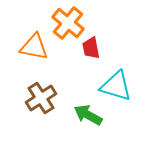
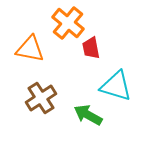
orange triangle: moved 4 px left, 2 px down
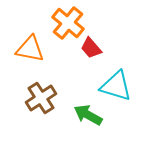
red trapezoid: rotated 30 degrees counterclockwise
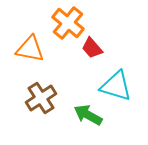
red trapezoid: moved 1 px right
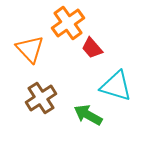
orange cross: rotated 16 degrees clockwise
orange triangle: rotated 36 degrees clockwise
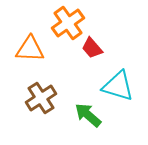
orange triangle: rotated 44 degrees counterclockwise
cyan triangle: moved 2 px right
green arrow: rotated 12 degrees clockwise
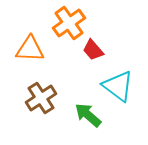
orange cross: moved 1 px right
red trapezoid: moved 1 px right, 2 px down
cyan triangle: rotated 20 degrees clockwise
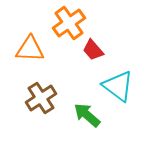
green arrow: moved 1 px left
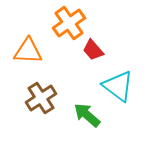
orange triangle: moved 2 px left, 2 px down
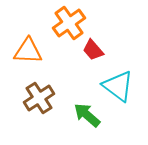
brown cross: moved 2 px left
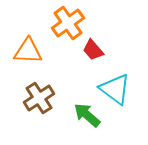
orange cross: moved 1 px left
cyan triangle: moved 3 px left, 3 px down
